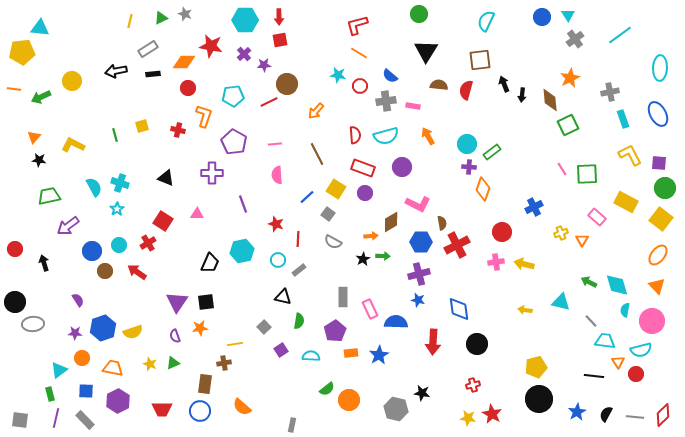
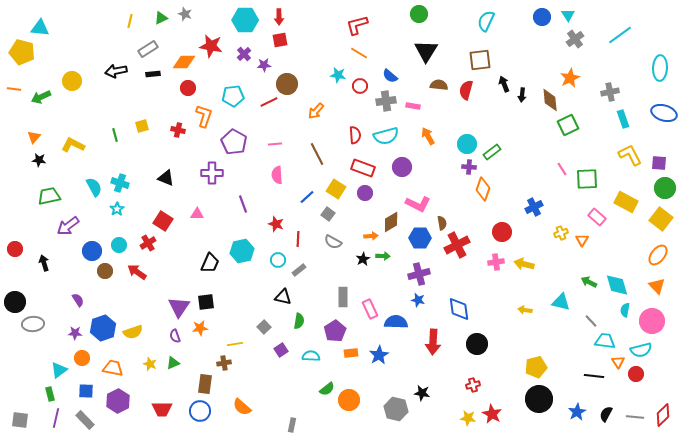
yellow pentagon at (22, 52): rotated 20 degrees clockwise
blue ellipse at (658, 114): moved 6 px right, 1 px up; rotated 45 degrees counterclockwise
green square at (587, 174): moved 5 px down
blue hexagon at (421, 242): moved 1 px left, 4 px up
purple triangle at (177, 302): moved 2 px right, 5 px down
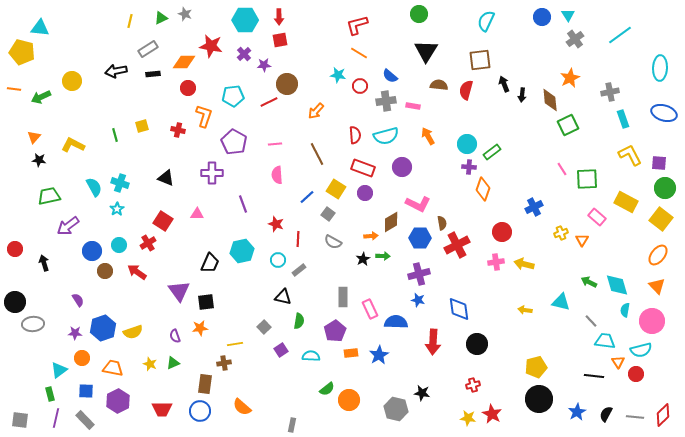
purple triangle at (179, 307): moved 16 px up; rotated 10 degrees counterclockwise
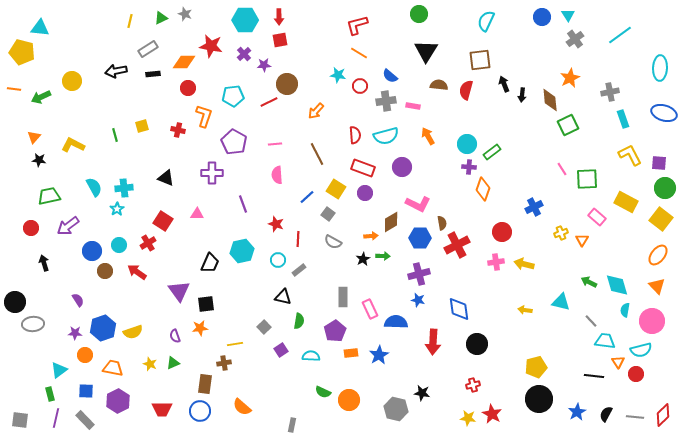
cyan cross at (120, 183): moved 4 px right, 5 px down; rotated 24 degrees counterclockwise
red circle at (15, 249): moved 16 px right, 21 px up
black square at (206, 302): moved 2 px down
orange circle at (82, 358): moved 3 px right, 3 px up
green semicircle at (327, 389): moved 4 px left, 3 px down; rotated 63 degrees clockwise
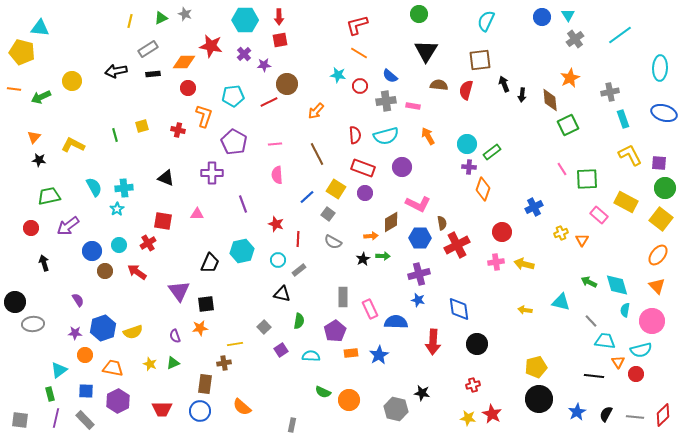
pink rectangle at (597, 217): moved 2 px right, 2 px up
red square at (163, 221): rotated 24 degrees counterclockwise
black triangle at (283, 297): moved 1 px left, 3 px up
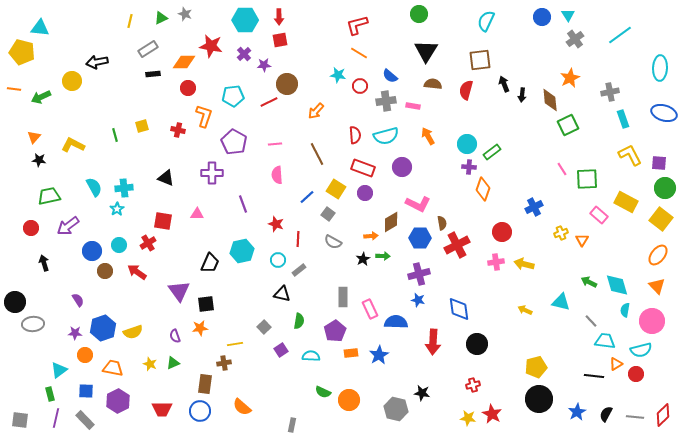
black arrow at (116, 71): moved 19 px left, 9 px up
brown semicircle at (439, 85): moved 6 px left, 1 px up
yellow arrow at (525, 310): rotated 16 degrees clockwise
orange triangle at (618, 362): moved 2 px left, 2 px down; rotated 32 degrees clockwise
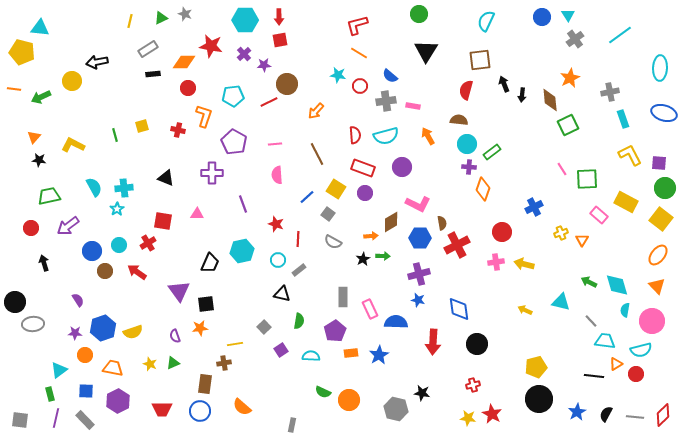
brown semicircle at (433, 84): moved 26 px right, 36 px down
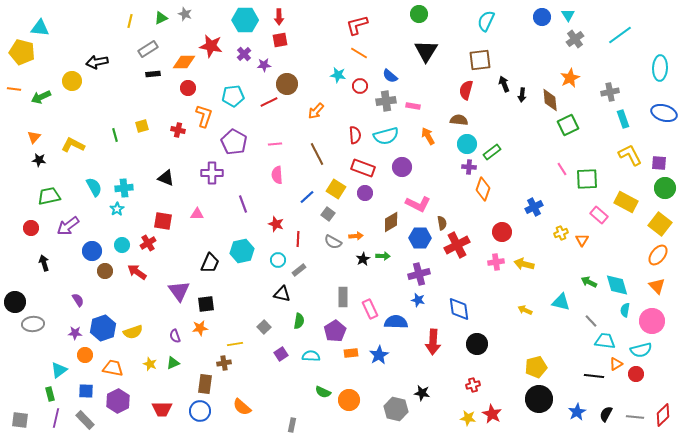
yellow square at (661, 219): moved 1 px left, 5 px down
orange arrow at (371, 236): moved 15 px left
cyan circle at (119, 245): moved 3 px right
purple square at (281, 350): moved 4 px down
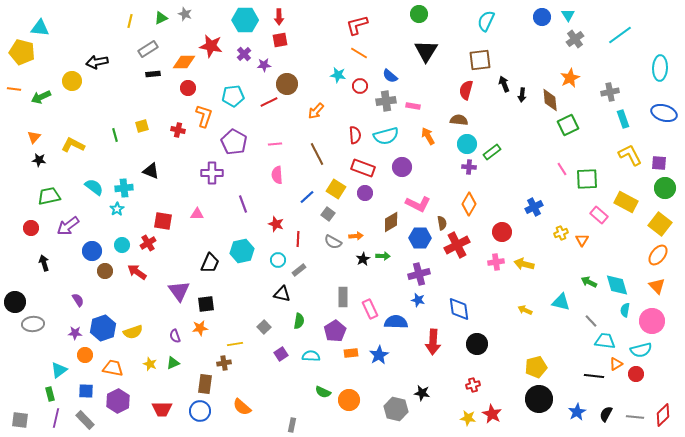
black triangle at (166, 178): moved 15 px left, 7 px up
cyan semicircle at (94, 187): rotated 24 degrees counterclockwise
orange diamond at (483, 189): moved 14 px left, 15 px down; rotated 10 degrees clockwise
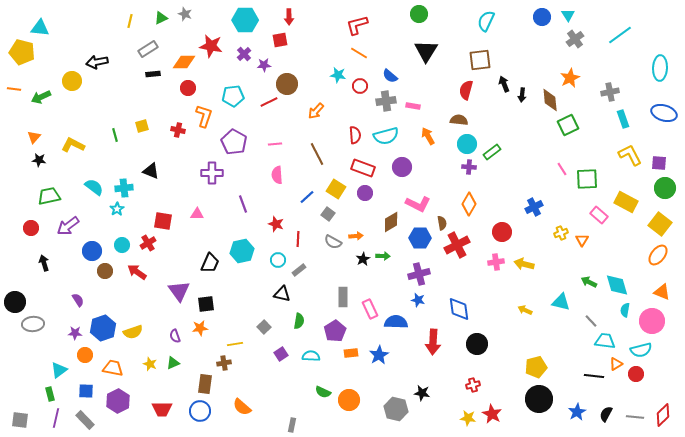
red arrow at (279, 17): moved 10 px right
orange triangle at (657, 286): moved 5 px right, 6 px down; rotated 24 degrees counterclockwise
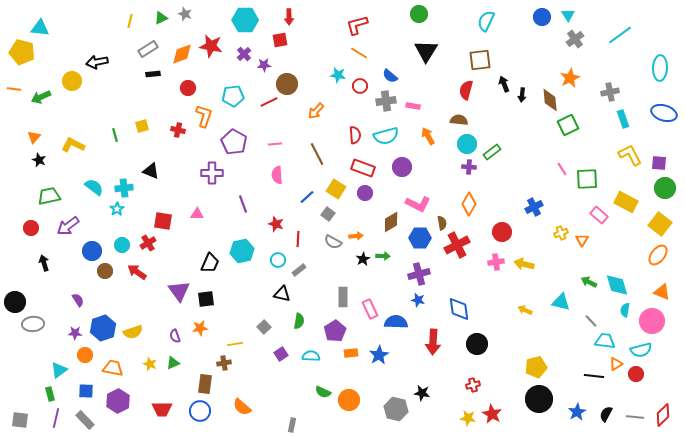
orange diamond at (184, 62): moved 2 px left, 8 px up; rotated 20 degrees counterclockwise
black star at (39, 160): rotated 16 degrees clockwise
black square at (206, 304): moved 5 px up
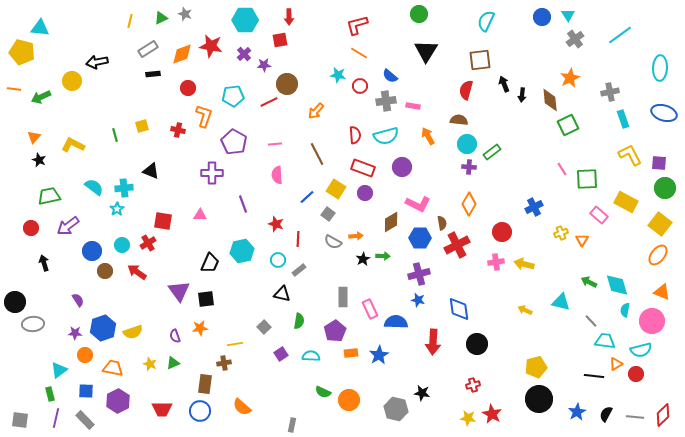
pink triangle at (197, 214): moved 3 px right, 1 px down
